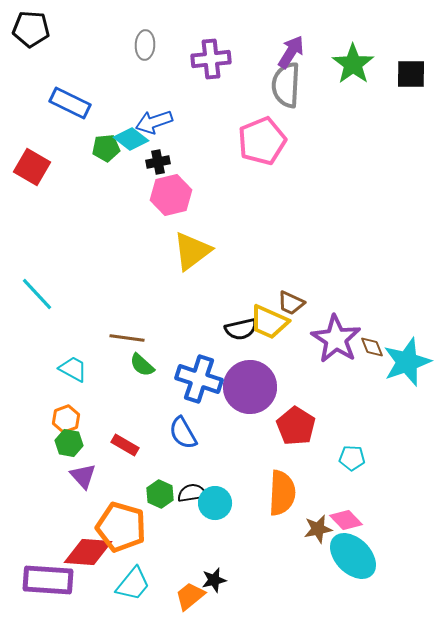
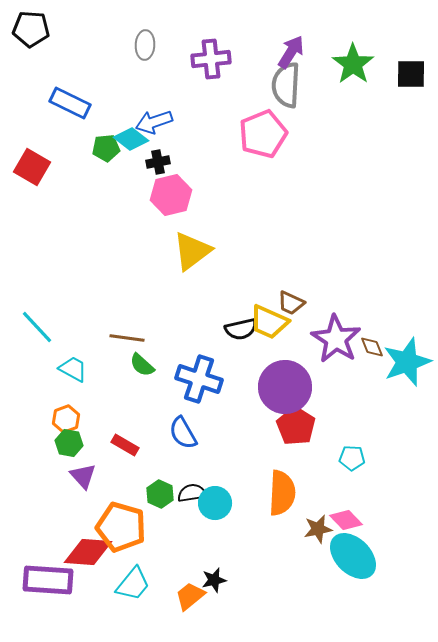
pink pentagon at (262, 141): moved 1 px right, 7 px up
cyan line at (37, 294): moved 33 px down
purple circle at (250, 387): moved 35 px right
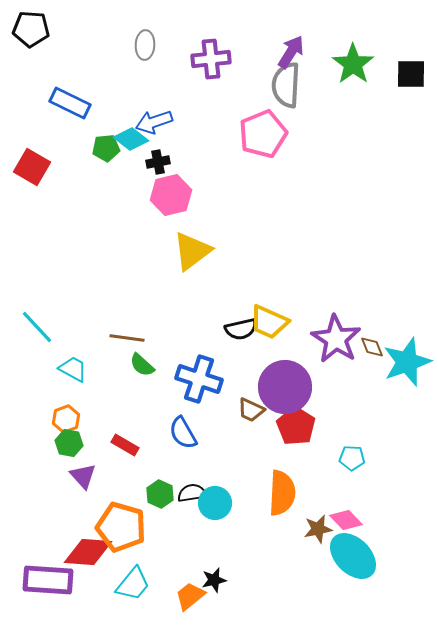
brown trapezoid at (291, 303): moved 40 px left, 107 px down
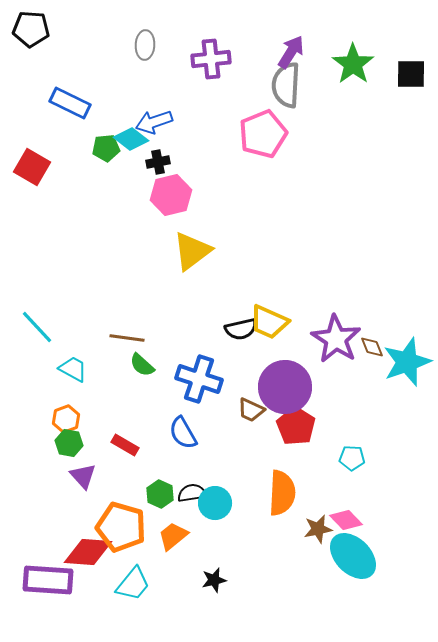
orange trapezoid at (190, 596): moved 17 px left, 60 px up
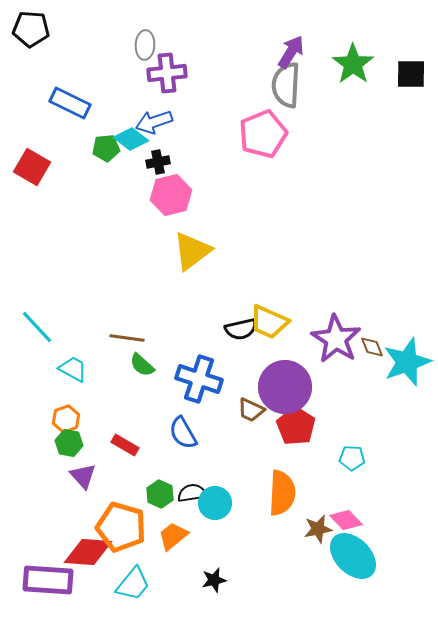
purple cross at (211, 59): moved 44 px left, 14 px down
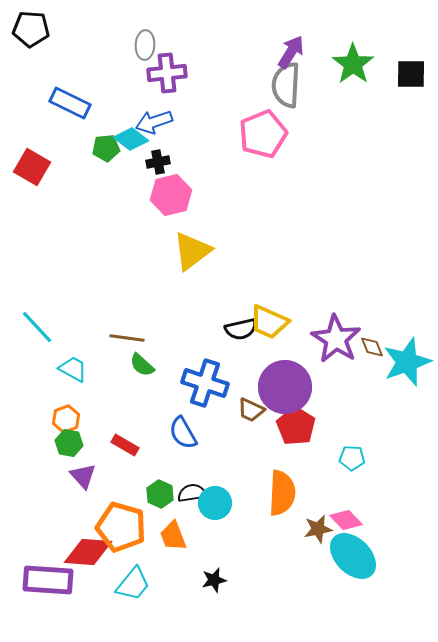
blue cross at (199, 379): moved 6 px right, 4 px down
orange trapezoid at (173, 536): rotated 72 degrees counterclockwise
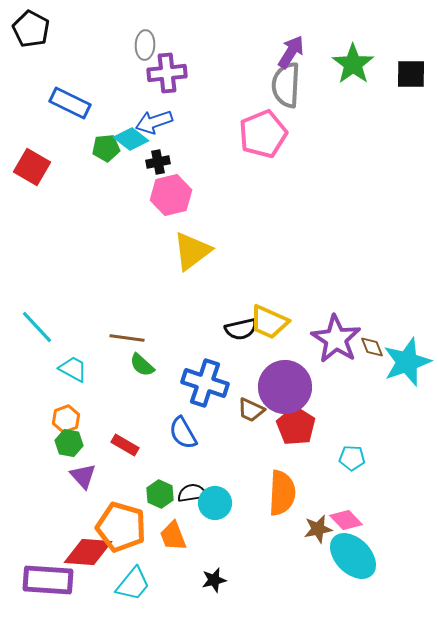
black pentagon at (31, 29): rotated 24 degrees clockwise
